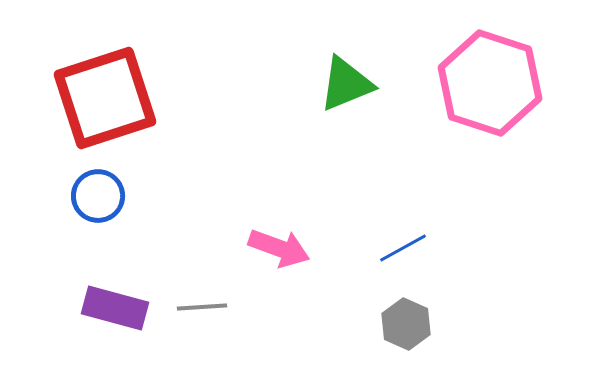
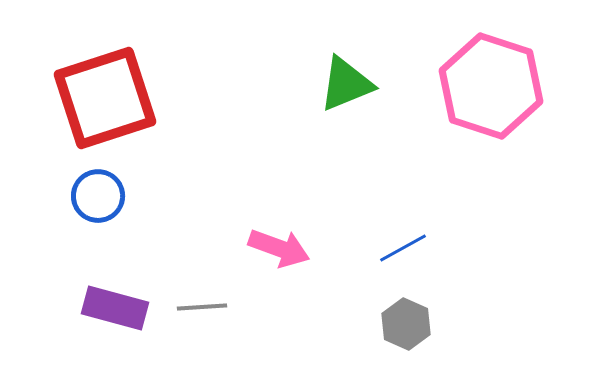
pink hexagon: moved 1 px right, 3 px down
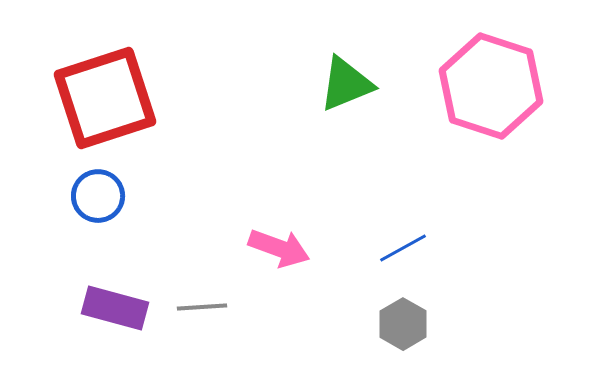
gray hexagon: moved 3 px left; rotated 6 degrees clockwise
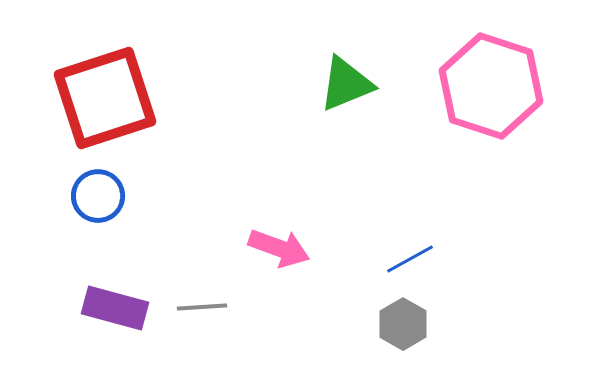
blue line: moved 7 px right, 11 px down
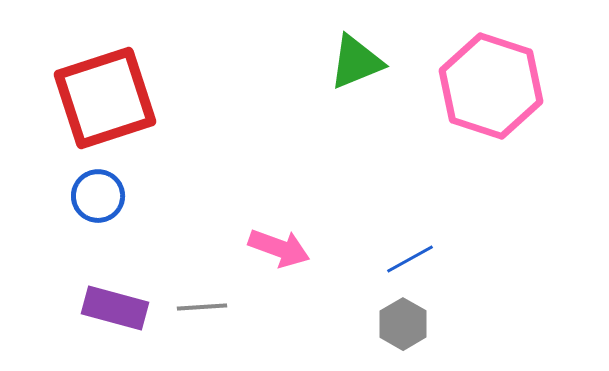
green triangle: moved 10 px right, 22 px up
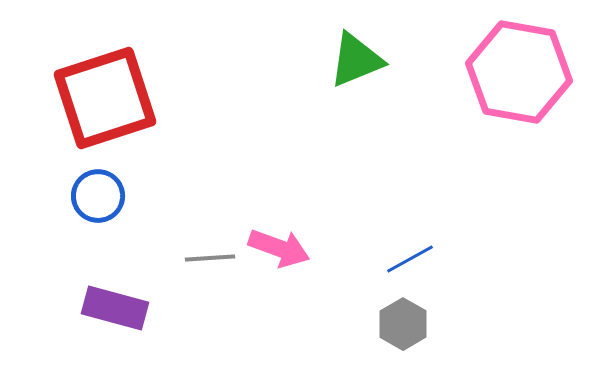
green triangle: moved 2 px up
pink hexagon: moved 28 px right, 14 px up; rotated 8 degrees counterclockwise
gray line: moved 8 px right, 49 px up
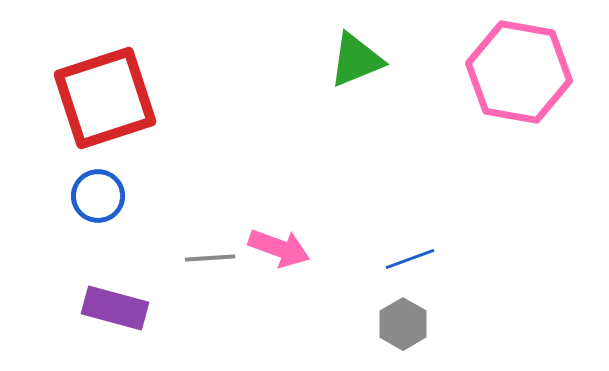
blue line: rotated 9 degrees clockwise
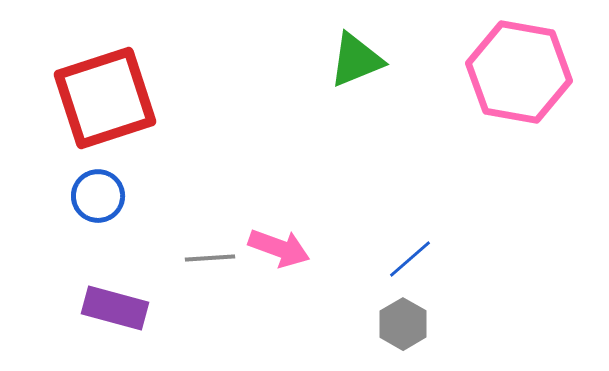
blue line: rotated 21 degrees counterclockwise
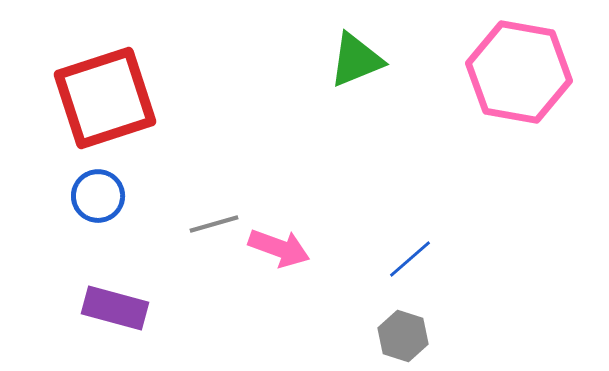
gray line: moved 4 px right, 34 px up; rotated 12 degrees counterclockwise
gray hexagon: moved 12 px down; rotated 12 degrees counterclockwise
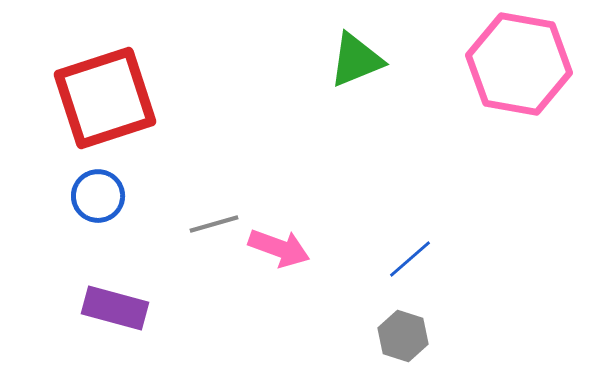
pink hexagon: moved 8 px up
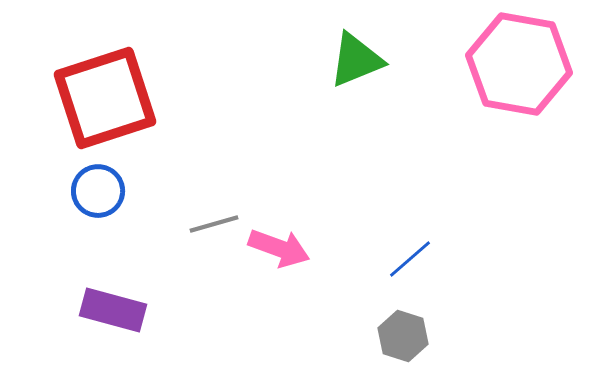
blue circle: moved 5 px up
purple rectangle: moved 2 px left, 2 px down
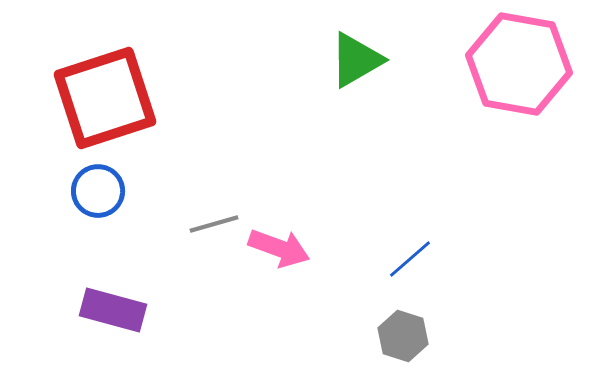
green triangle: rotated 8 degrees counterclockwise
